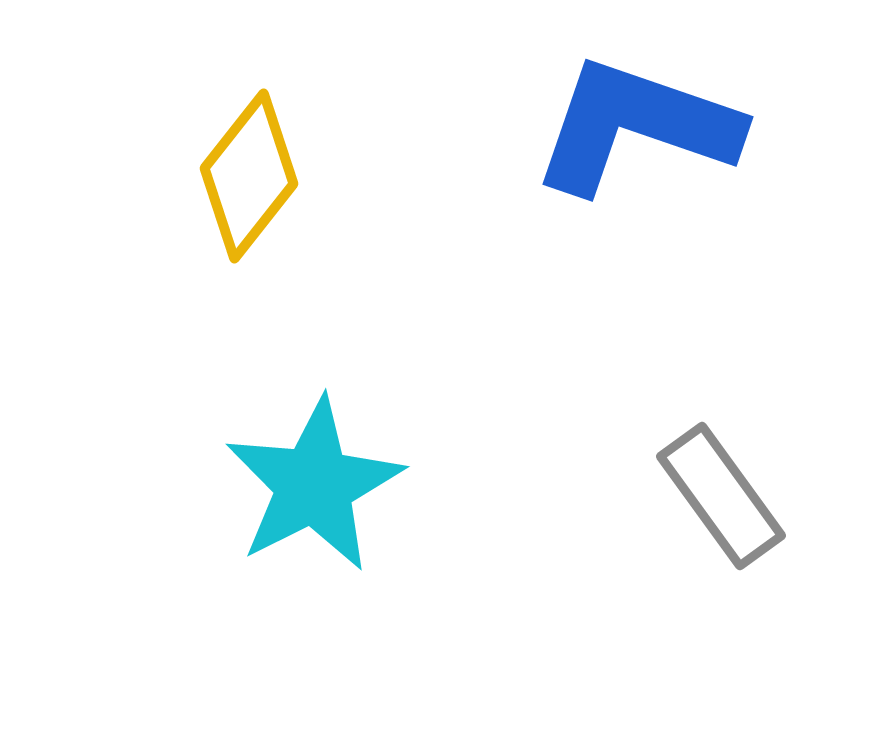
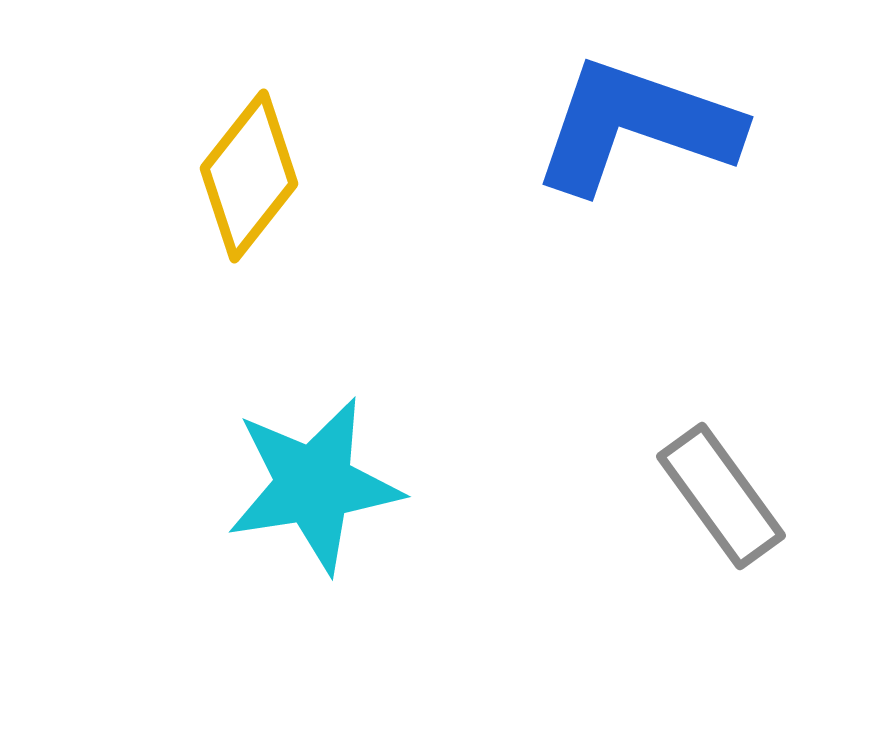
cyan star: rotated 18 degrees clockwise
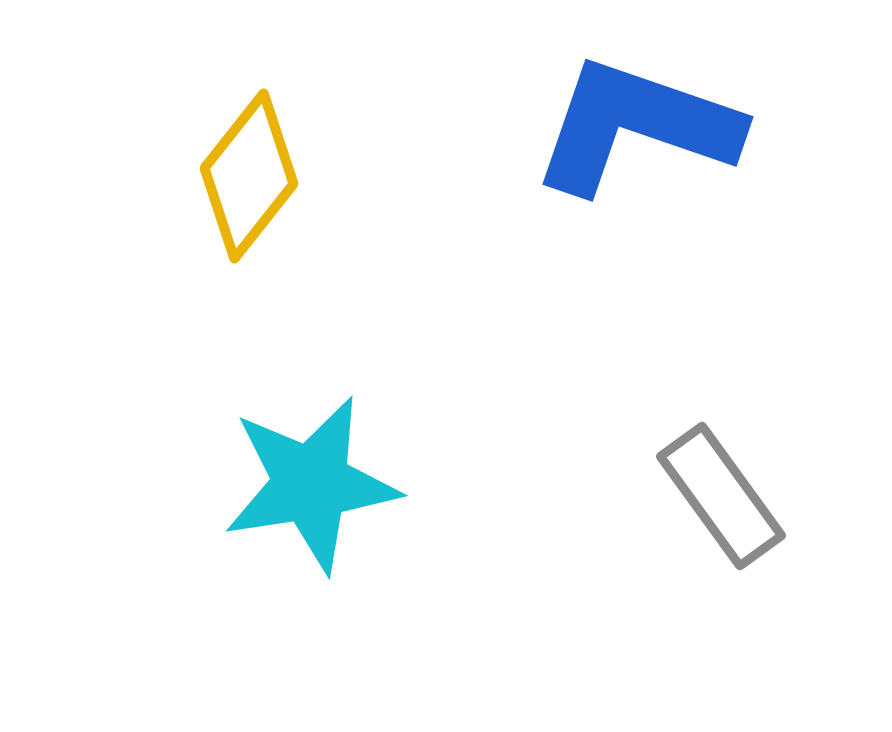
cyan star: moved 3 px left, 1 px up
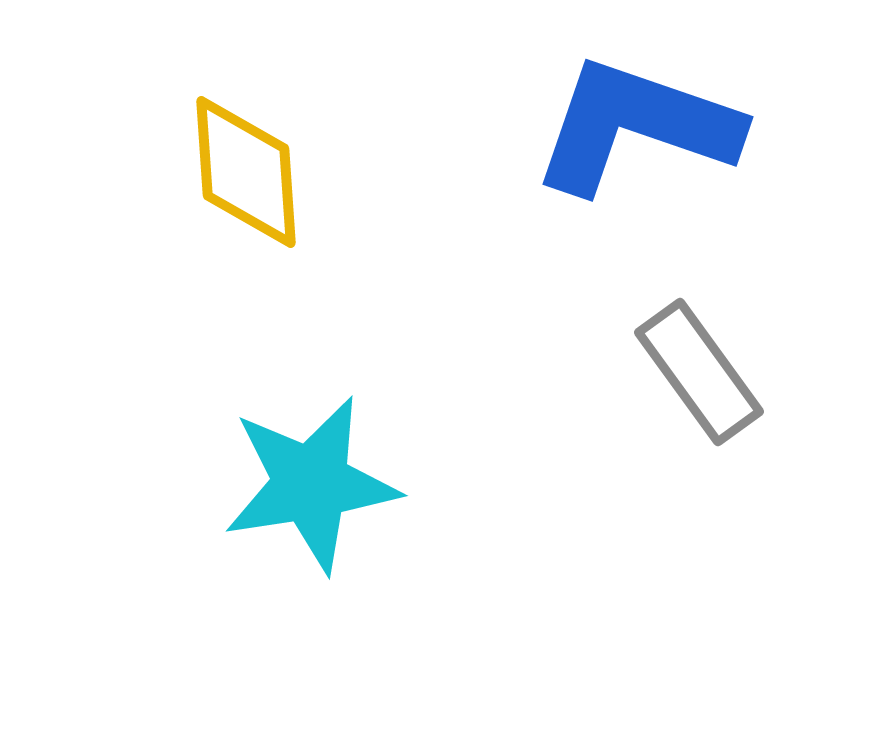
yellow diamond: moved 3 px left, 4 px up; rotated 42 degrees counterclockwise
gray rectangle: moved 22 px left, 124 px up
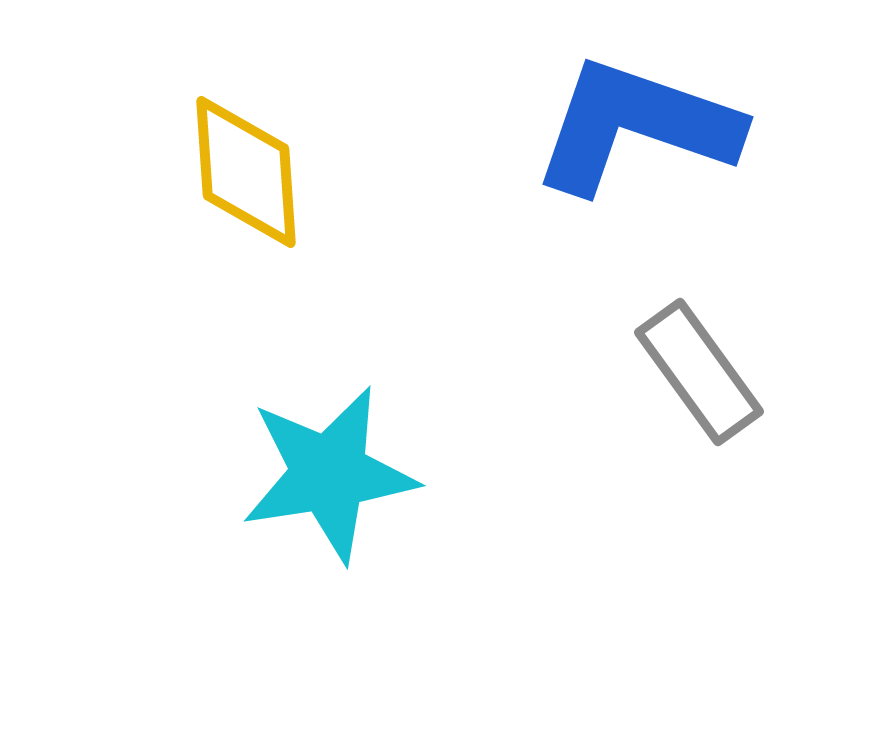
cyan star: moved 18 px right, 10 px up
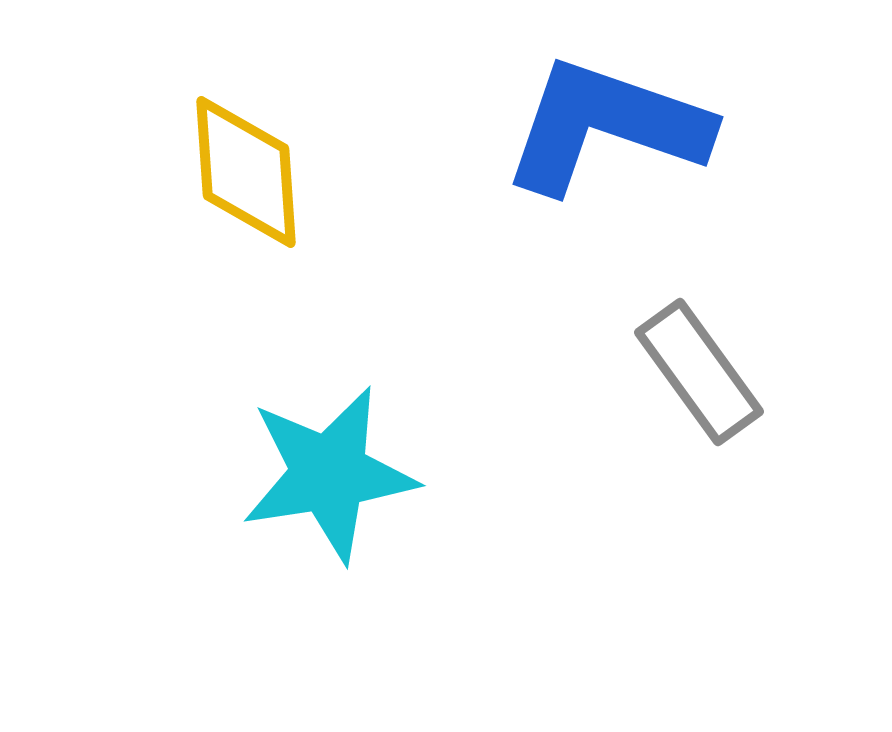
blue L-shape: moved 30 px left
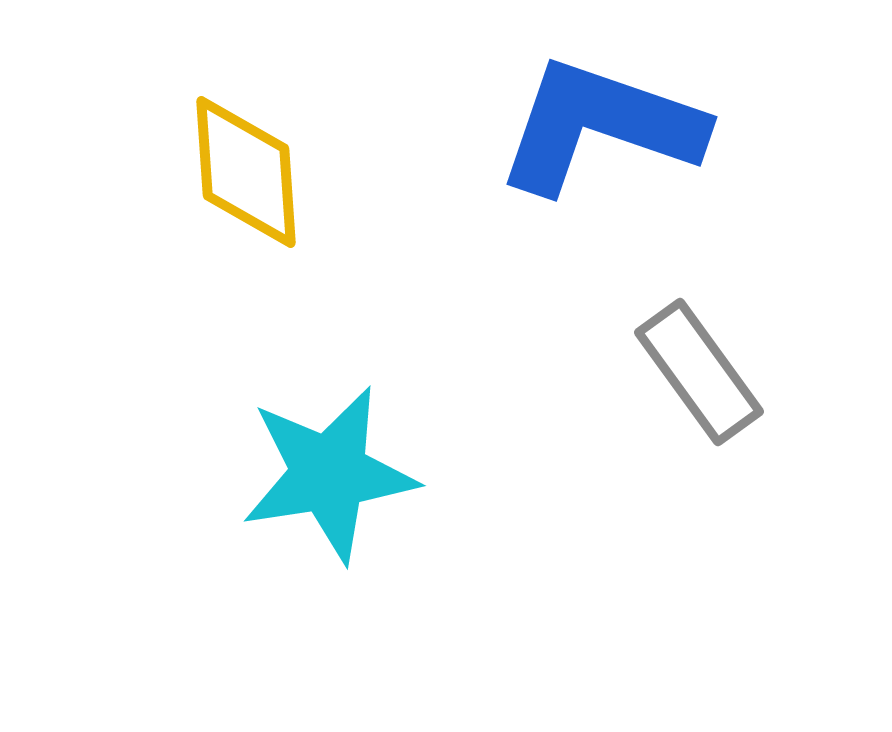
blue L-shape: moved 6 px left
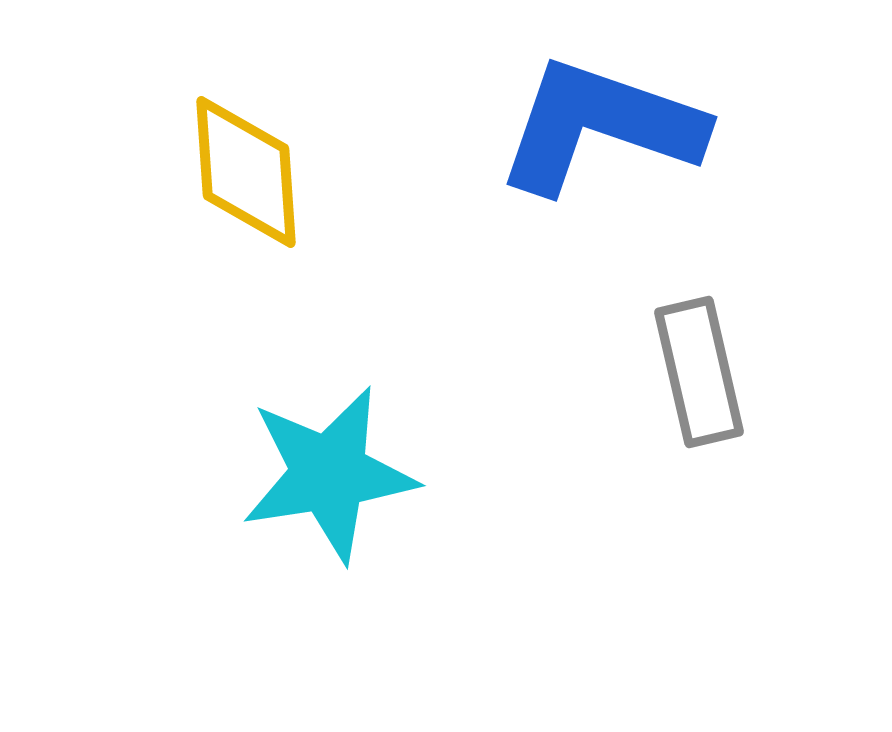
gray rectangle: rotated 23 degrees clockwise
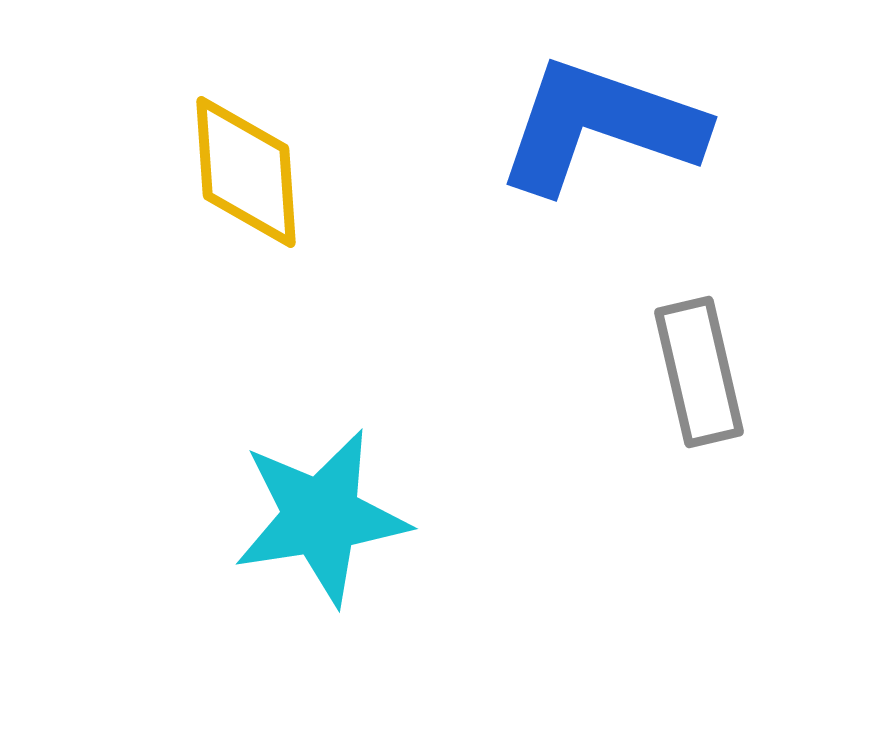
cyan star: moved 8 px left, 43 px down
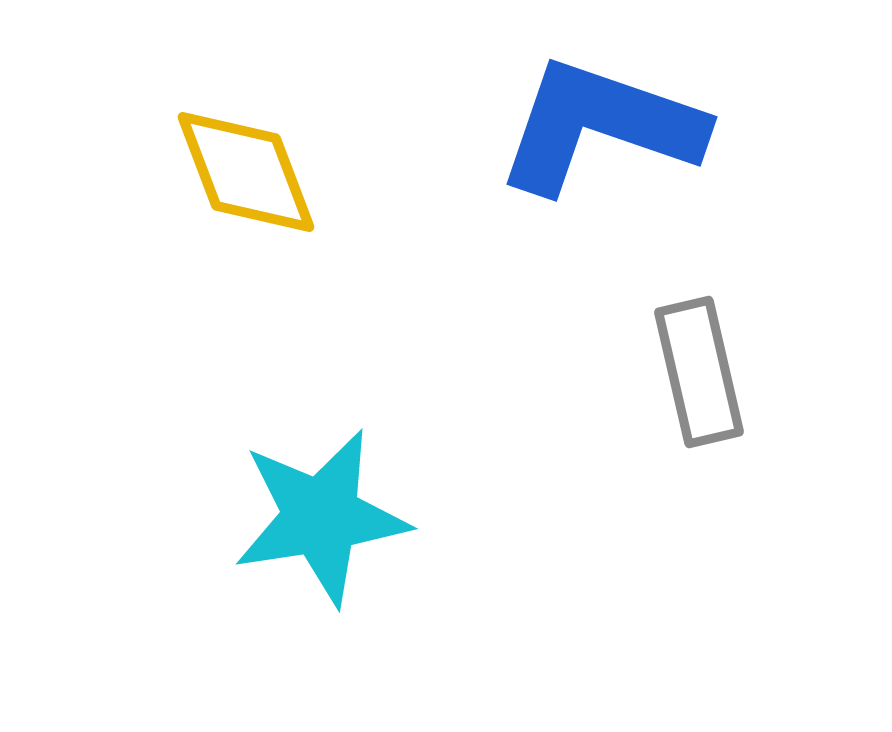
yellow diamond: rotated 17 degrees counterclockwise
